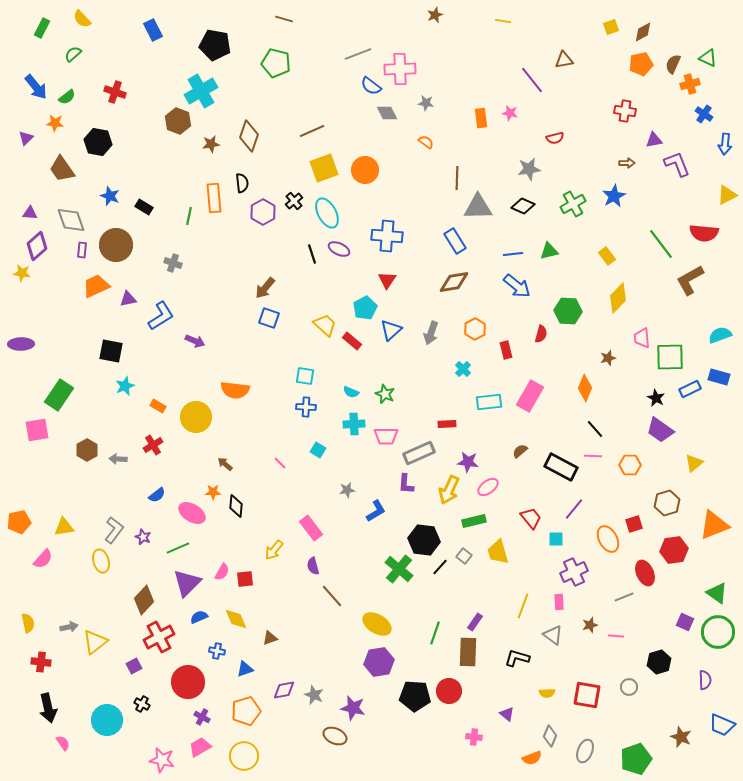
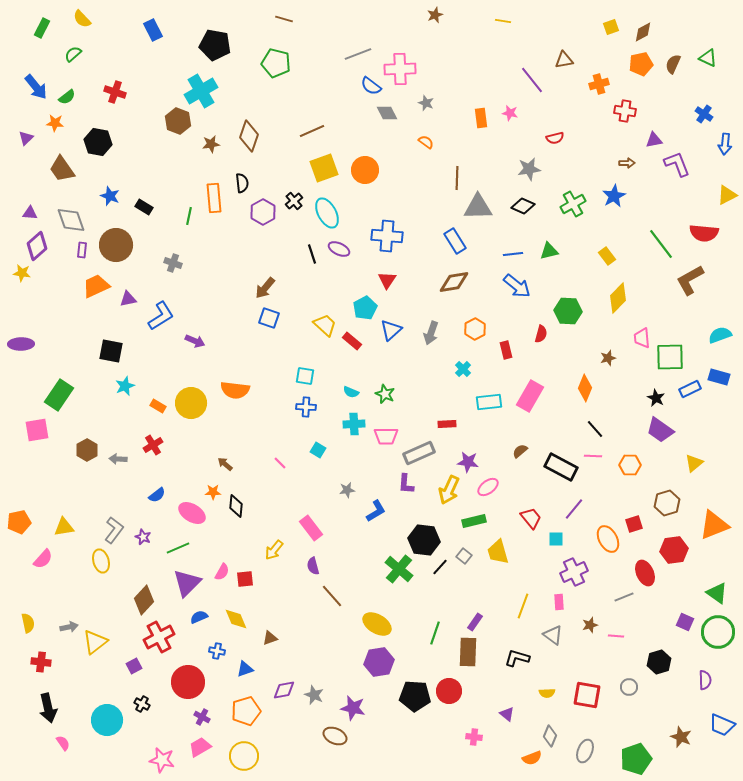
orange cross at (690, 84): moved 91 px left
gray star at (426, 103): rotated 14 degrees clockwise
yellow circle at (196, 417): moved 5 px left, 14 px up
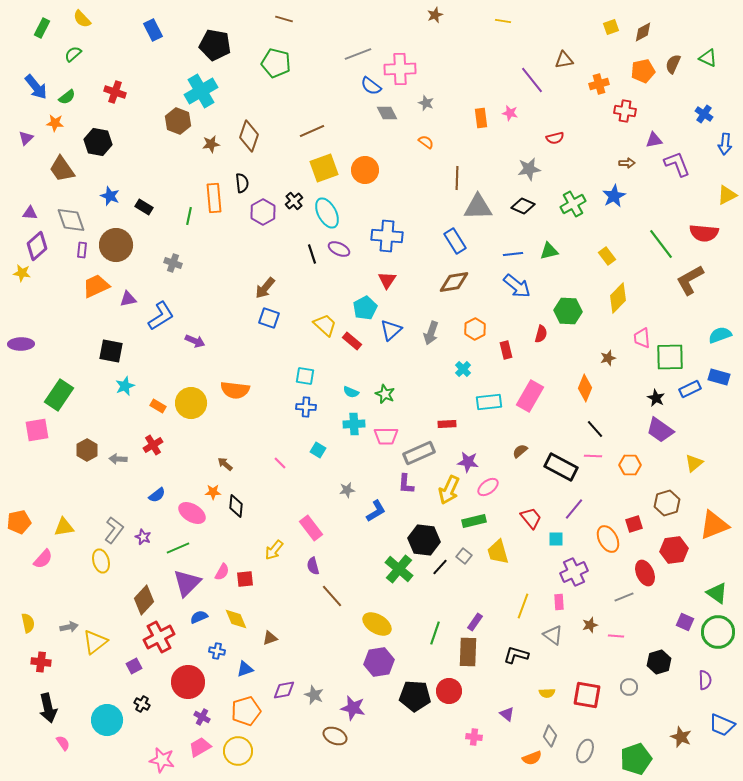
orange pentagon at (641, 64): moved 2 px right, 7 px down
black L-shape at (517, 658): moved 1 px left, 3 px up
yellow circle at (244, 756): moved 6 px left, 5 px up
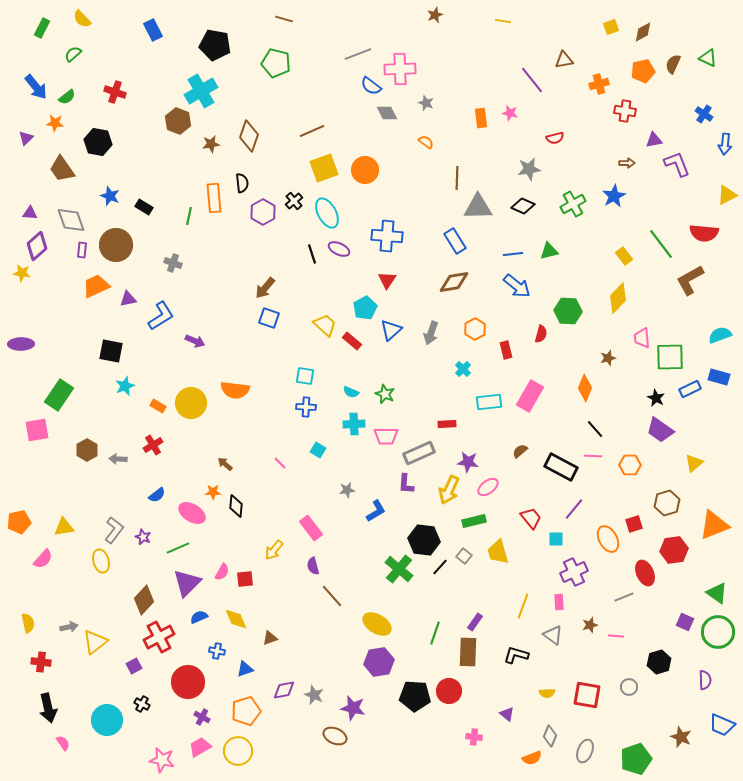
yellow rectangle at (607, 256): moved 17 px right
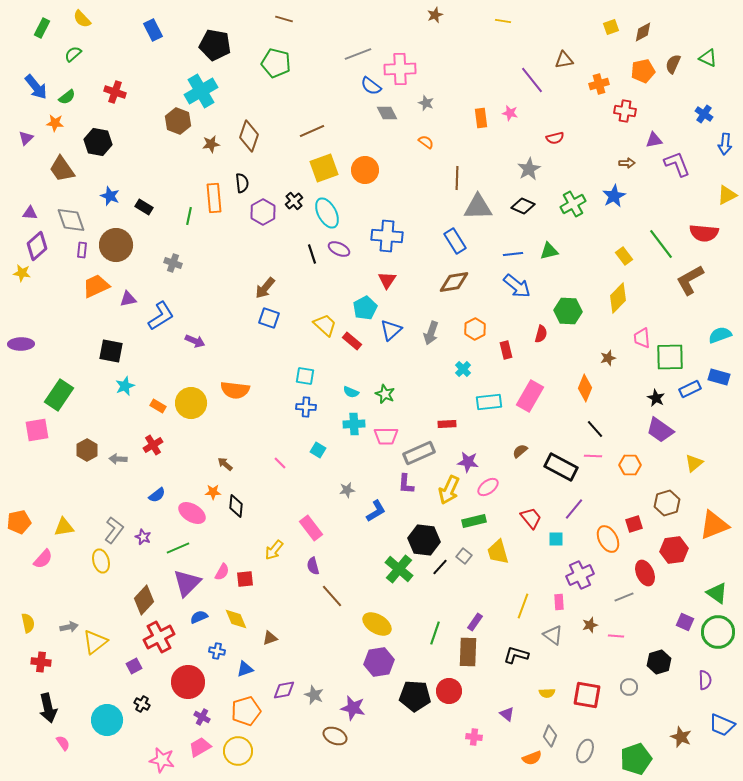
gray star at (529, 169): rotated 20 degrees counterclockwise
purple cross at (574, 572): moved 6 px right, 3 px down
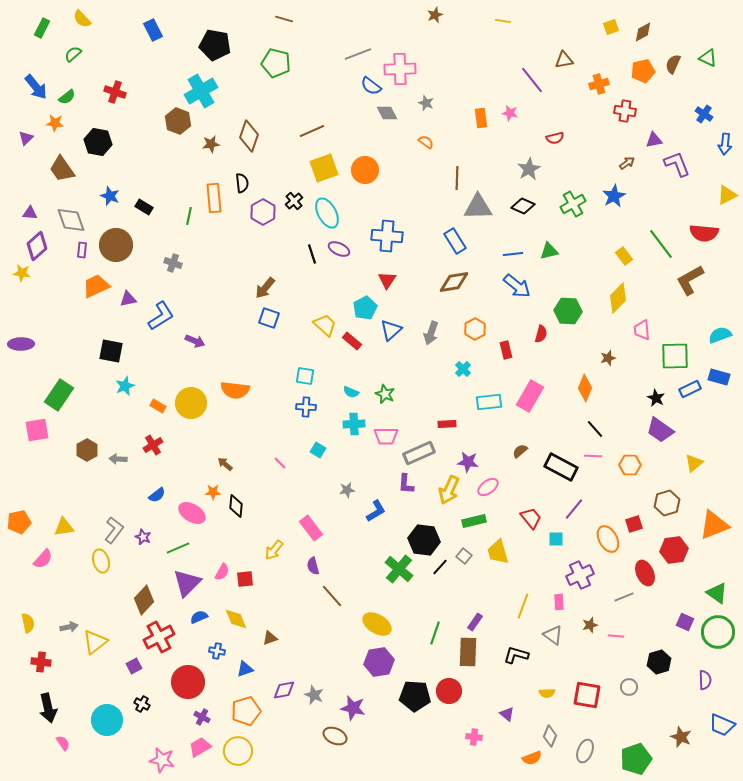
brown arrow at (627, 163): rotated 35 degrees counterclockwise
pink trapezoid at (642, 338): moved 8 px up
green square at (670, 357): moved 5 px right, 1 px up
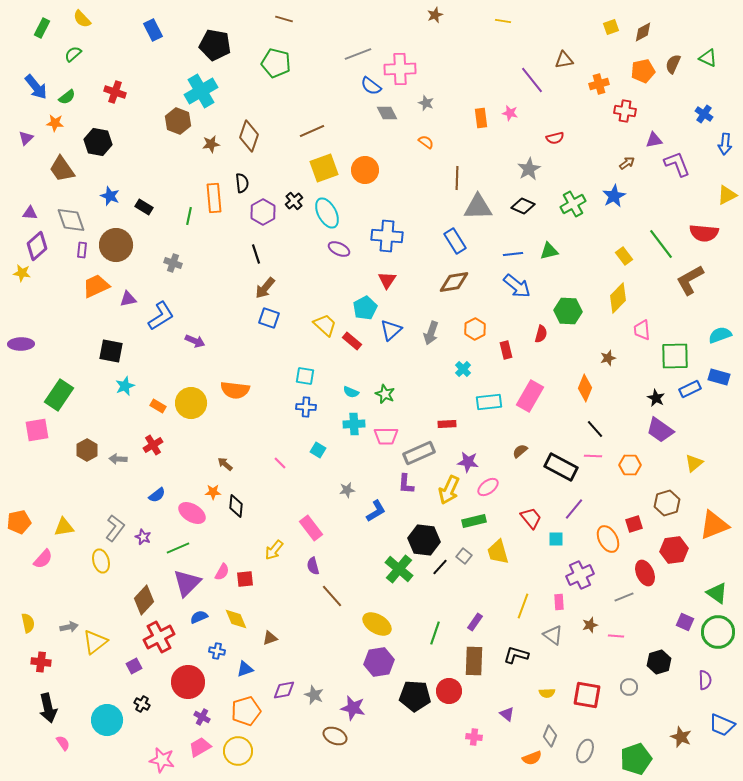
black line at (312, 254): moved 56 px left
gray L-shape at (114, 530): moved 1 px right, 2 px up
brown rectangle at (468, 652): moved 6 px right, 9 px down
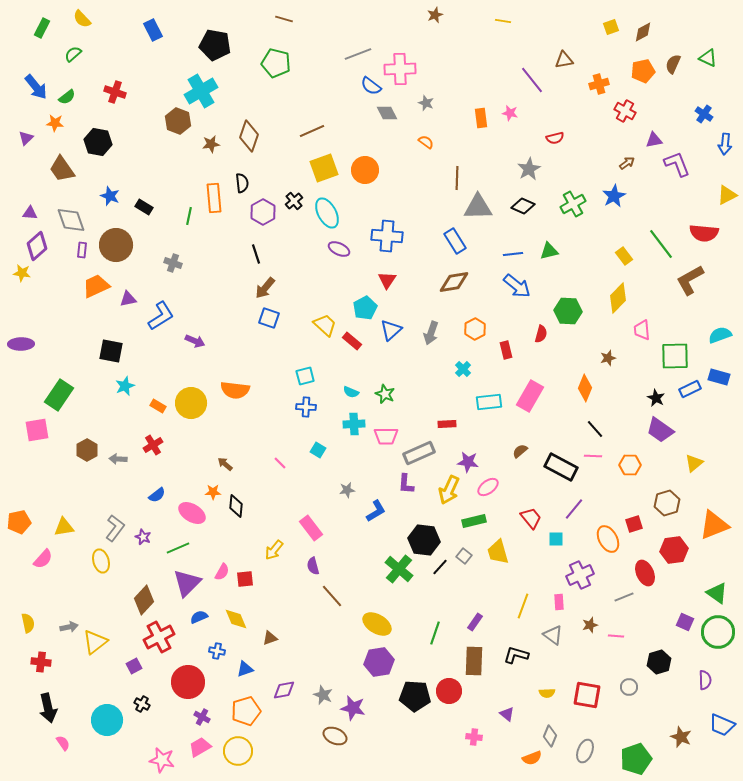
red cross at (625, 111): rotated 20 degrees clockwise
cyan square at (305, 376): rotated 24 degrees counterclockwise
gray star at (314, 695): moved 9 px right
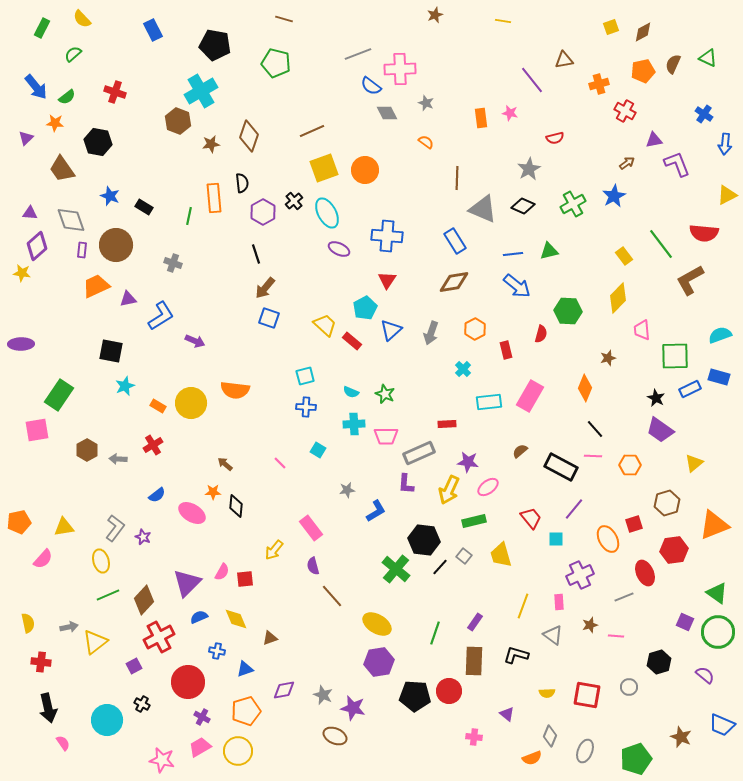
gray triangle at (478, 207): moved 5 px right, 2 px down; rotated 24 degrees clockwise
green line at (178, 548): moved 70 px left, 47 px down
yellow trapezoid at (498, 552): moved 3 px right, 3 px down
green cross at (399, 569): moved 3 px left
purple semicircle at (705, 680): moved 5 px up; rotated 48 degrees counterclockwise
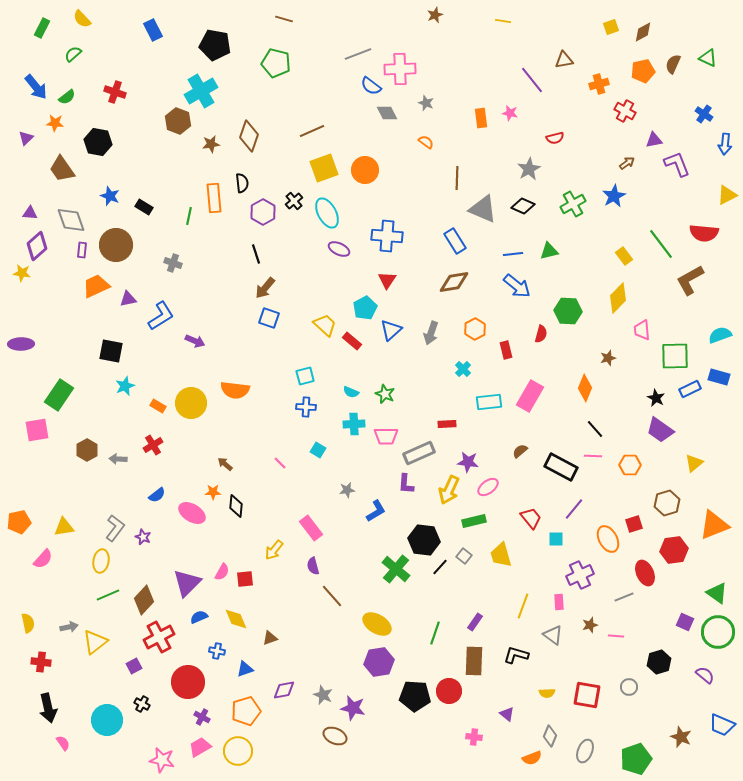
yellow ellipse at (101, 561): rotated 25 degrees clockwise
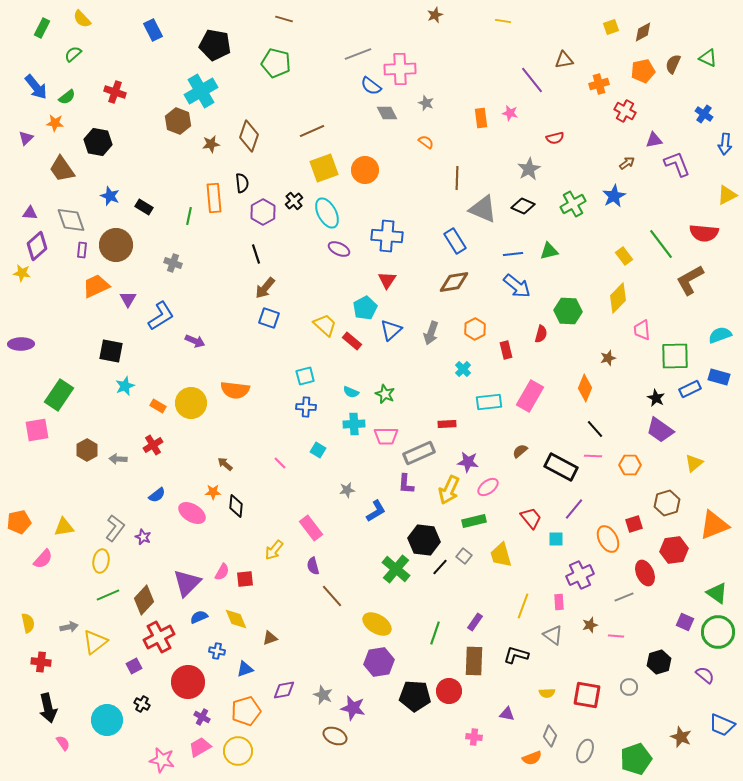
purple triangle at (128, 299): rotated 48 degrees counterclockwise
purple triangle at (507, 714): rotated 28 degrees counterclockwise
